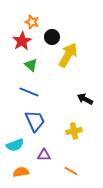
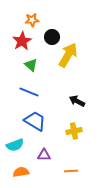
orange star: moved 2 px up; rotated 24 degrees counterclockwise
black arrow: moved 8 px left, 2 px down
blue trapezoid: rotated 35 degrees counterclockwise
orange line: rotated 32 degrees counterclockwise
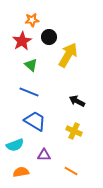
black circle: moved 3 px left
yellow cross: rotated 35 degrees clockwise
orange line: rotated 32 degrees clockwise
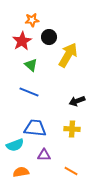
black arrow: rotated 49 degrees counterclockwise
blue trapezoid: moved 7 px down; rotated 25 degrees counterclockwise
yellow cross: moved 2 px left, 2 px up; rotated 21 degrees counterclockwise
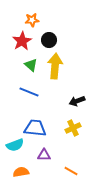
black circle: moved 3 px down
yellow arrow: moved 13 px left, 11 px down; rotated 25 degrees counterclockwise
yellow cross: moved 1 px right, 1 px up; rotated 28 degrees counterclockwise
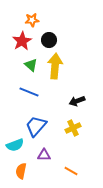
blue trapezoid: moved 1 px right, 2 px up; rotated 55 degrees counterclockwise
orange semicircle: moved 1 px up; rotated 70 degrees counterclockwise
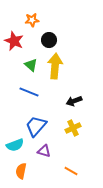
red star: moved 8 px left; rotated 18 degrees counterclockwise
black arrow: moved 3 px left
purple triangle: moved 4 px up; rotated 16 degrees clockwise
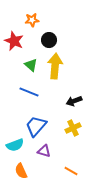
orange semicircle: rotated 35 degrees counterclockwise
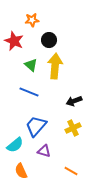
cyan semicircle: rotated 18 degrees counterclockwise
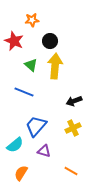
black circle: moved 1 px right, 1 px down
blue line: moved 5 px left
orange semicircle: moved 2 px down; rotated 56 degrees clockwise
